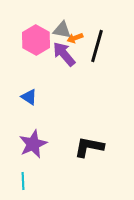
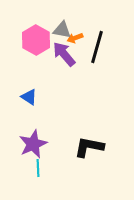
black line: moved 1 px down
cyan line: moved 15 px right, 13 px up
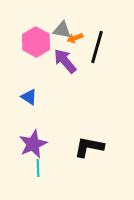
pink hexagon: moved 2 px down
purple arrow: moved 1 px right, 7 px down
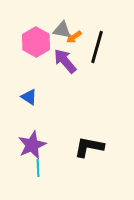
orange arrow: moved 1 px left, 1 px up; rotated 14 degrees counterclockwise
purple star: moved 1 px left, 1 px down
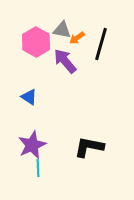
orange arrow: moved 3 px right, 1 px down
black line: moved 4 px right, 3 px up
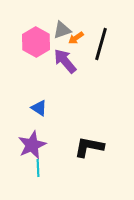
gray triangle: rotated 30 degrees counterclockwise
orange arrow: moved 1 px left
blue triangle: moved 10 px right, 11 px down
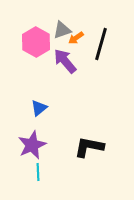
blue triangle: rotated 48 degrees clockwise
cyan line: moved 4 px down
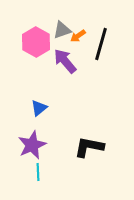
orange arrow: moved 2 px right, 2 px up
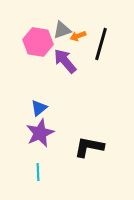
orange arrow: rotated 14 degrees clockwise
pink hexagon: moved 2 px right; rotated 20 degrees counterclockwise
purple star: moved 8 px right, 12 px up
